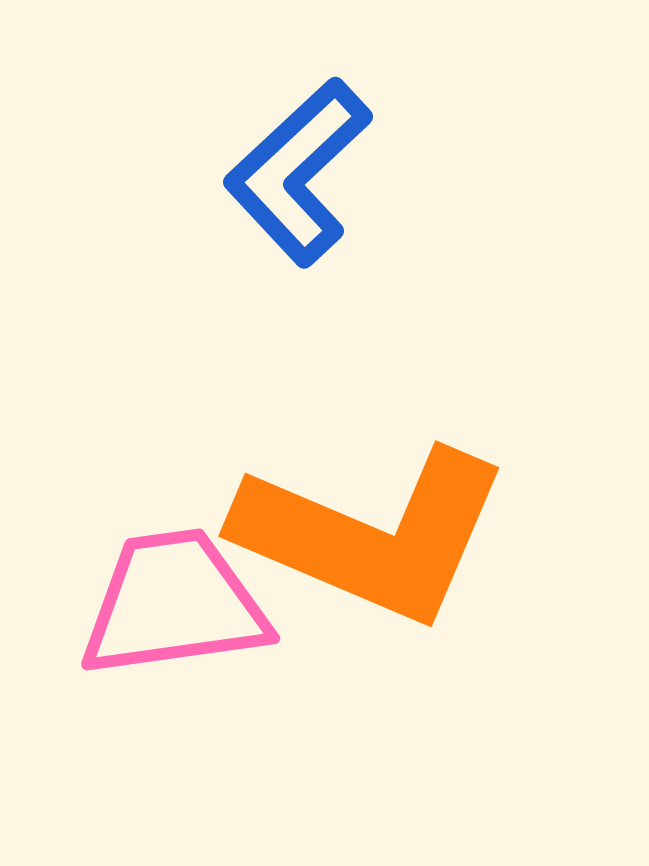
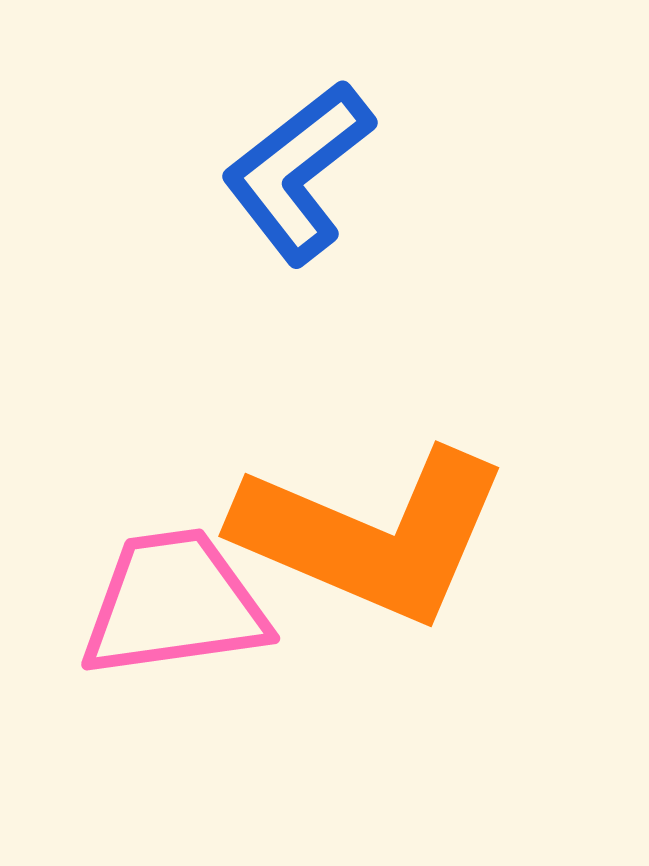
blue L-shape: rotated 5 degrees clockwise
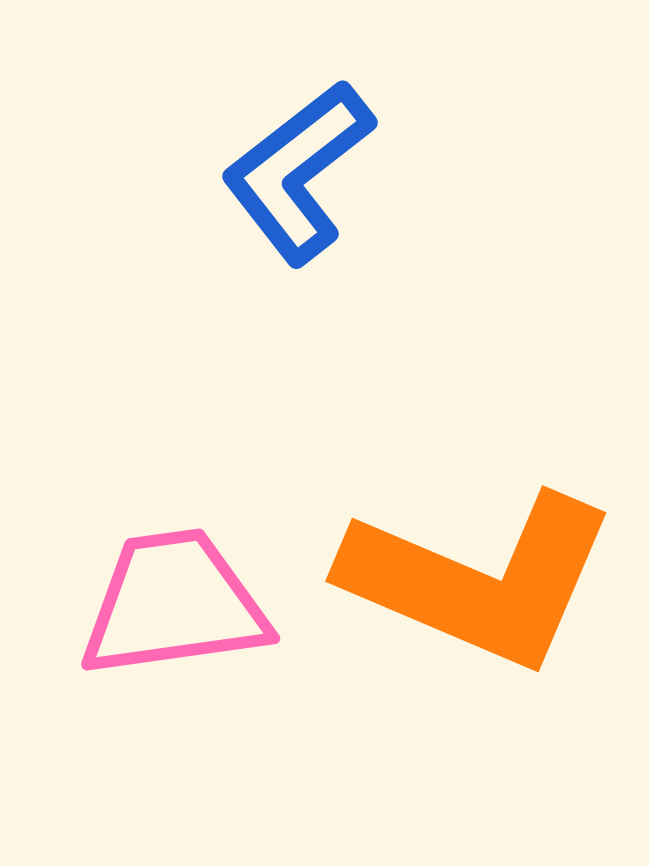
orange L-shape: moved 107 px right, 45 px down
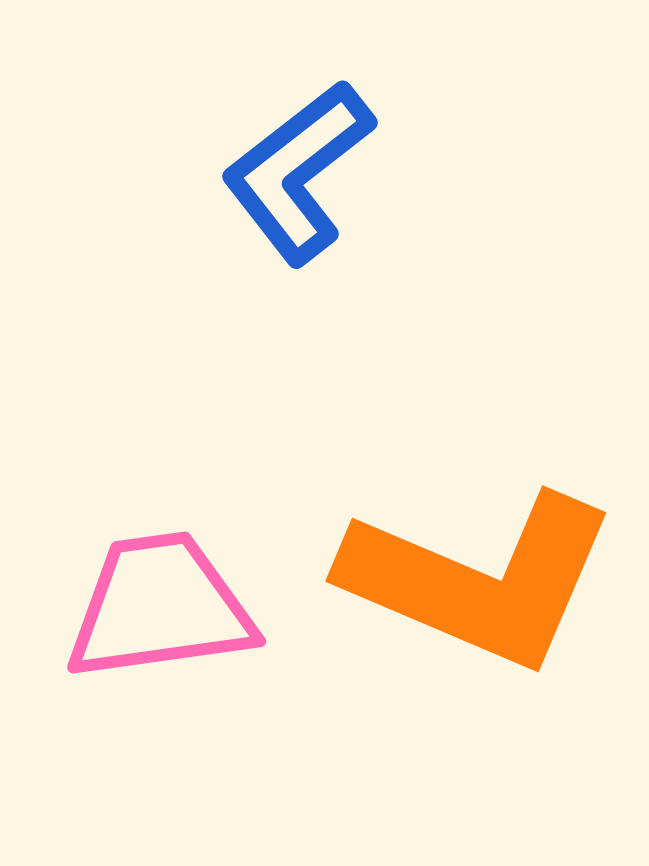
pink trapezoid: moved 14 px left, 3 px down
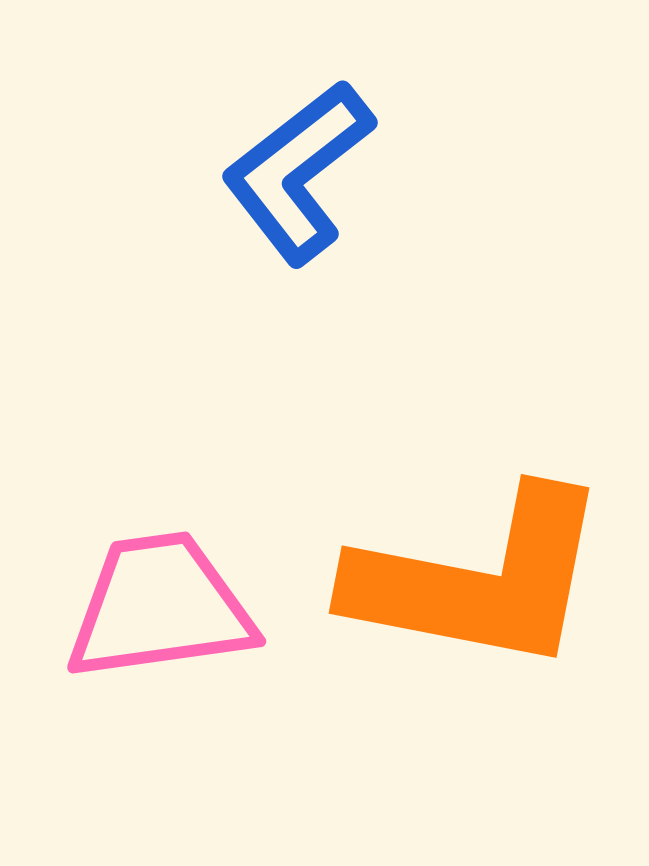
orange L-shape: rotated 12 degrees counterclockwise
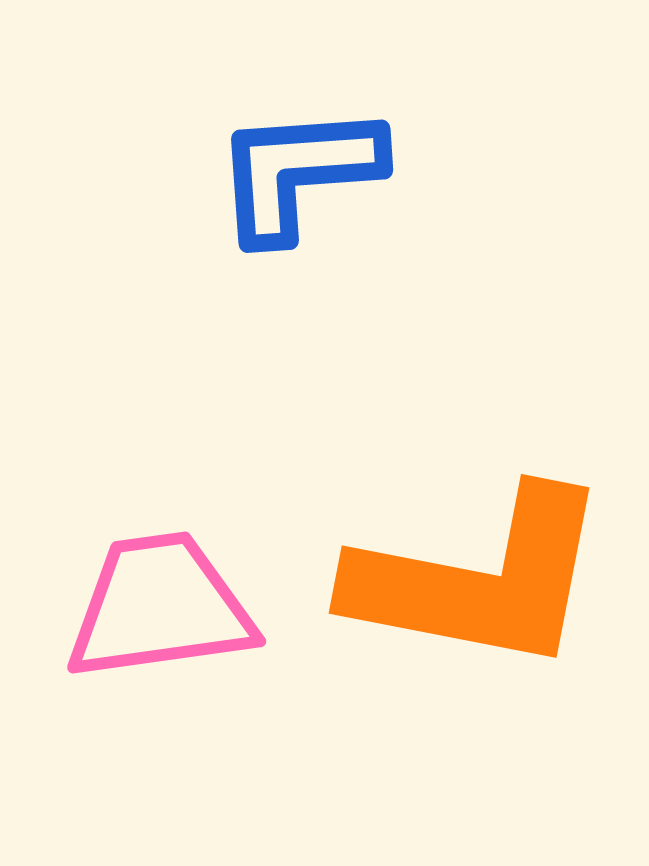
blue L-shape: rotated 34 degrees clockwise
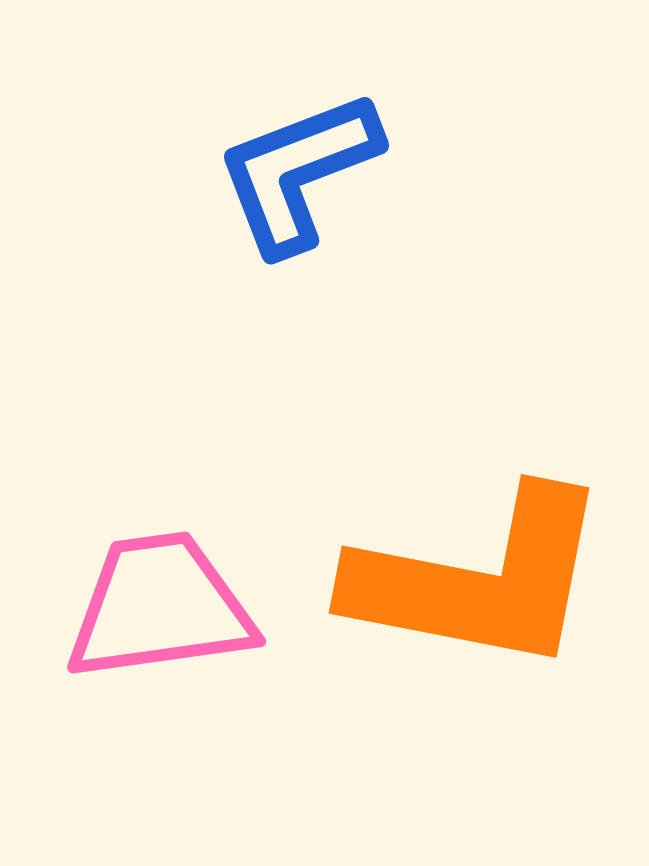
blue L-shape: rotated 17 degrees counterclockwise
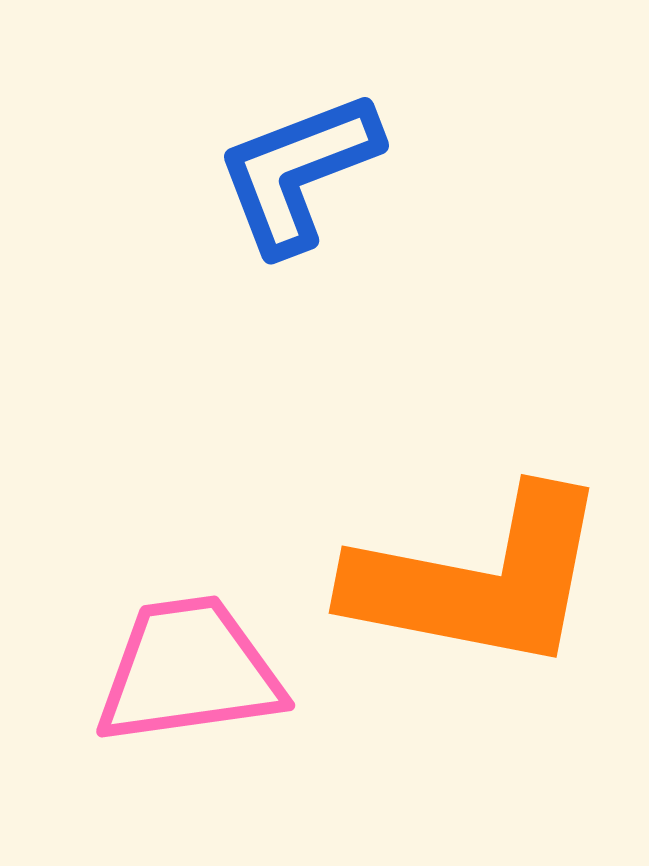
pink trapezoid: moved 29 px right, 64 px down
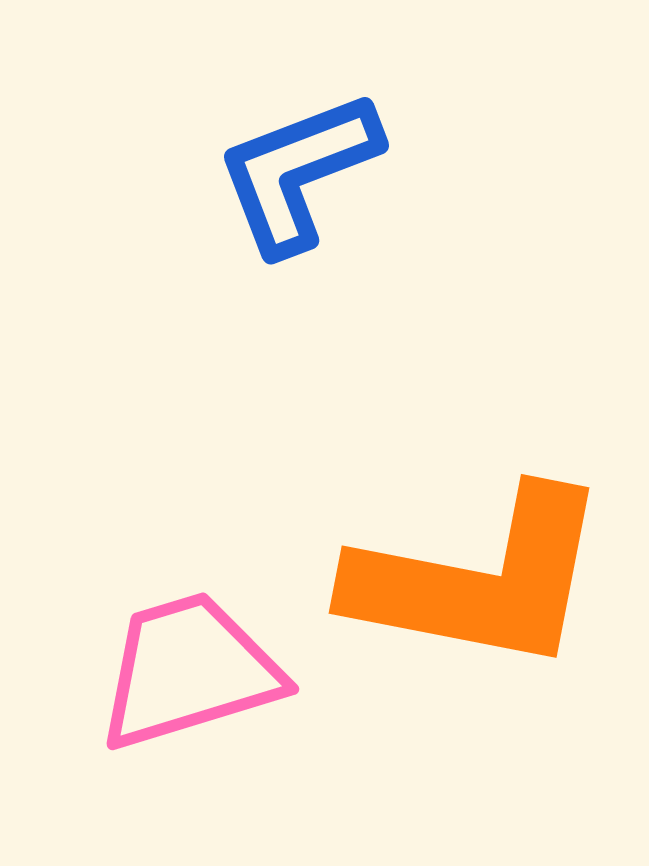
pink trapezoid: rotated 9 degrees counterclockwise
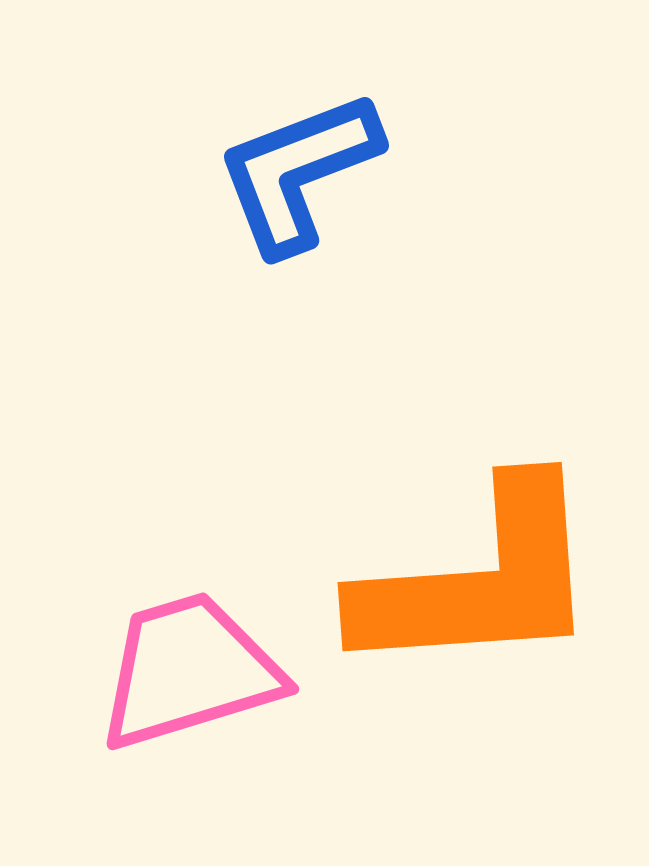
orange L-shape: rotated 15 degrees counterclockwise
